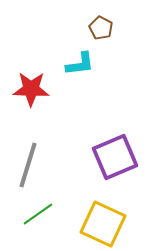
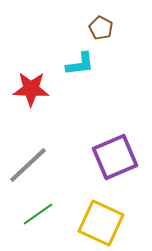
gray line: rotated 30 degrees clockwise
yellow square: moved 2 px left, 1 px up
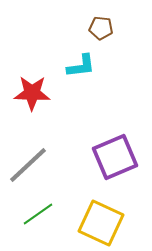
brown pentagon: rotated 20 degrees counterclockwise
cyan L-shape: moved 1 px right, 2 px down
red star: moved 1 px right, 4 px down
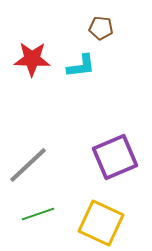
red star: moved 34 px up
green line: rotated 16 degrees clockwise
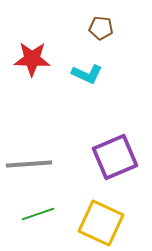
cyan L-shape: moved 6 px right, 8 px down; rotated 32 degrees clockwise
gray line: moved 1 px right, 1 px up; rotated 39 degrees clockwise
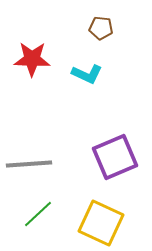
green line: rotated 24 degrees counterclockwise
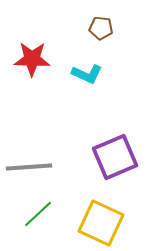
gray line: moved 3 px down
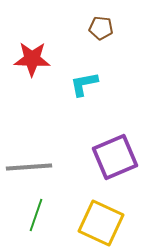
cyan L-shape: moved 3 px left, 10 px down; rotated 144 degrees clockwise
green line: moved 2 px left, 1 px down; rotated 28 degrees counterclockwise
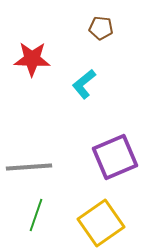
cyan L-shape: rotated 28 degrees counterclockwise
yellow square: rotated 30 degrees clockwise
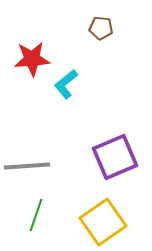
red star: rotated 6 degrees counterclockwise
cyan L-shape: moved 18 px left
gray line: moved 2 px left, 1 px up
yellow square: moved 2 px right, 1 px up
